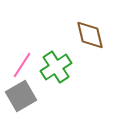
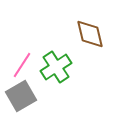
brown diamond: moved 1 px up
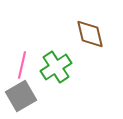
pink line: rotated 20 degrees counterclockwise
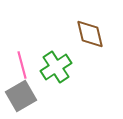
pink line: rotated 28 degrees counterclockwise
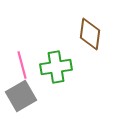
brown diamond: rotated 20 degrees clockwise
green cross: rotated 24 degrees clockwise
